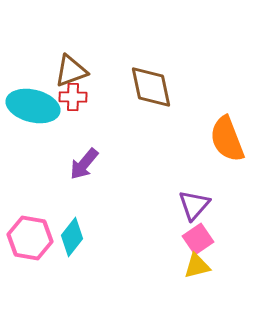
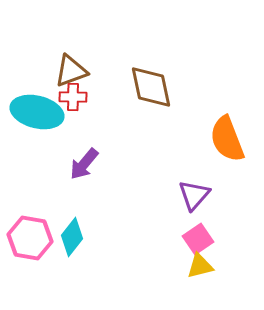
cyan ellipse: moved 4 px right, 6 px down
purple triangle: moved 10 px up
yellow triangle: moved 3 px right
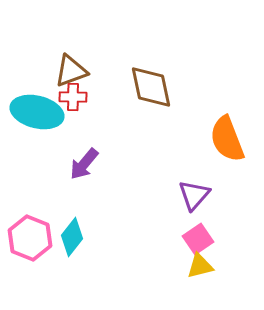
pink hexagon: rotated 12 degrees clockwise
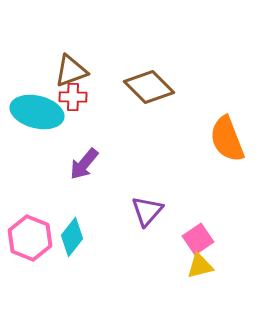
brown diamond: moved 2 px left; rotated 33 degrees counterclockwise
purple triangle: moved 47 px left, 16 px down
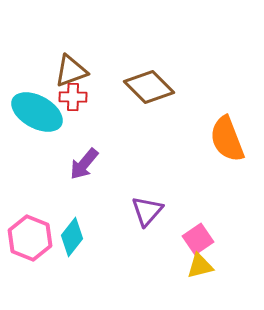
cyan ellipse: rotated 15 degrees clockwise
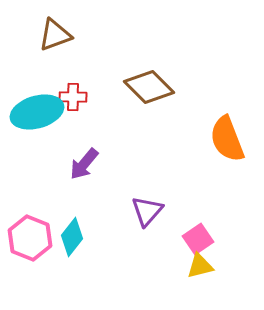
brown triangle: moved 16 px left, 36 px up
cyan ellipse: rotated 45 degrees counterclockwise
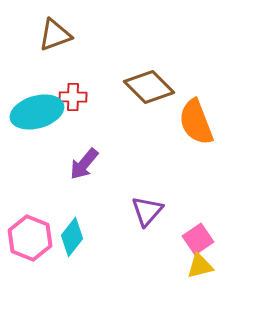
orange semicircle: moved 31 px left, 17 px up
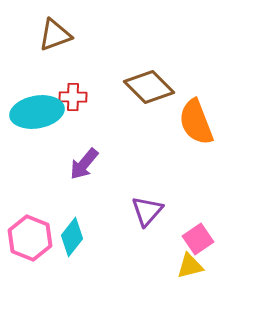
cyan ellipse: rotated 6 degrees clockwise
yellow triangle: moved 10 px left
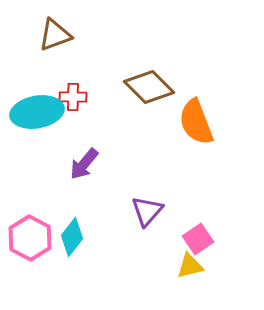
pink hexagon: rotated 6 degrees clockwise
